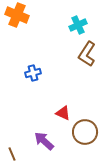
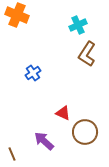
blue cross: rotated 21 degrees counterclockwise
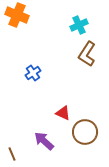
cyan cross: moved 1 px right
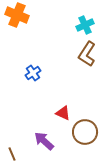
cyan cross: moved 6 px right
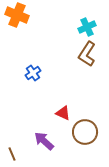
cyan cross: moved 2 px right, 2 px down
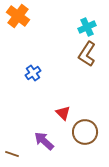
orange cross: moved 1 px right, 1 px down; rotated 15 degrees clockwise
red triangle: rotated 21 degrees clockwise
brown line: rotated 48 degrees counterclockwise
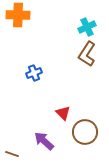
orange cross: moved 1 px up; rotated 35 degrees counterclockwise
blue cross: moved 1 px right; rotated 14 degrees clockwise
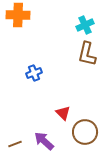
cyan cross: moved 2 px left, 2 px up
brown L-shape: rotated 20 degrees counterclockwise
brown line: moved 3 px right, 10 px up; rotated 40 degrees counterclockwise
